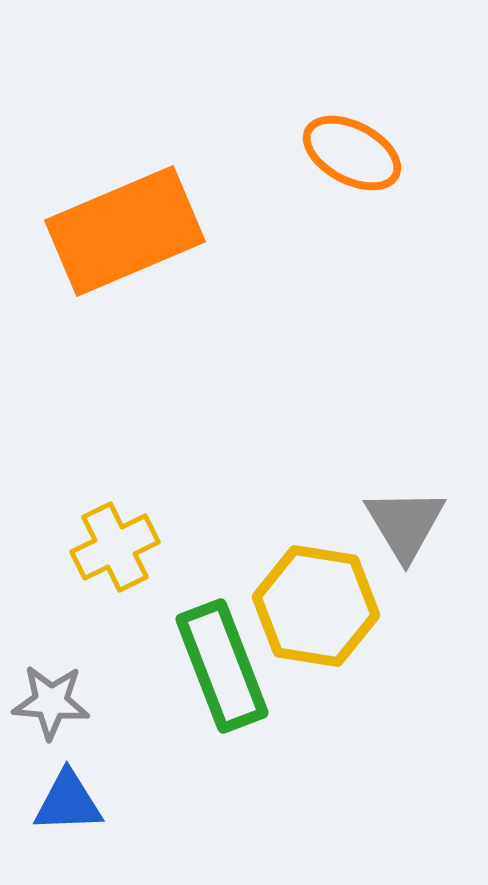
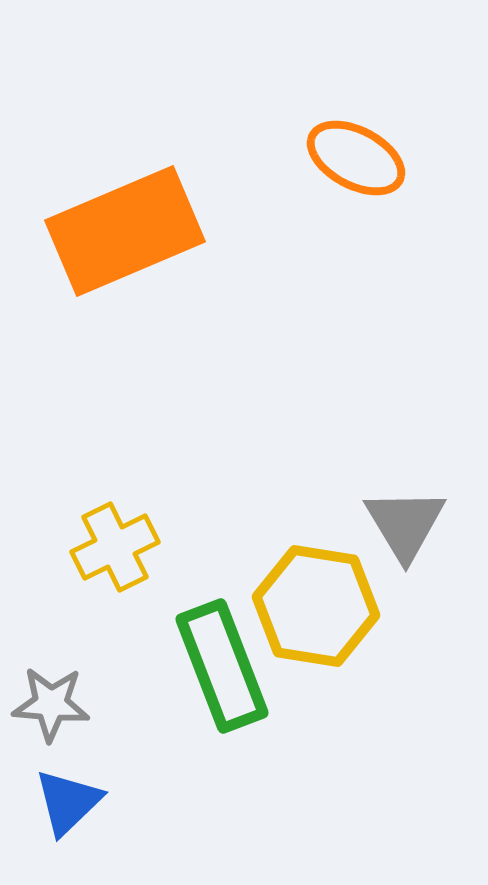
orange ellipse: moved 4 px right, 5 px down
gray star: moved 2 px down
blue triangle: rotated 42 degrees counterclockwise
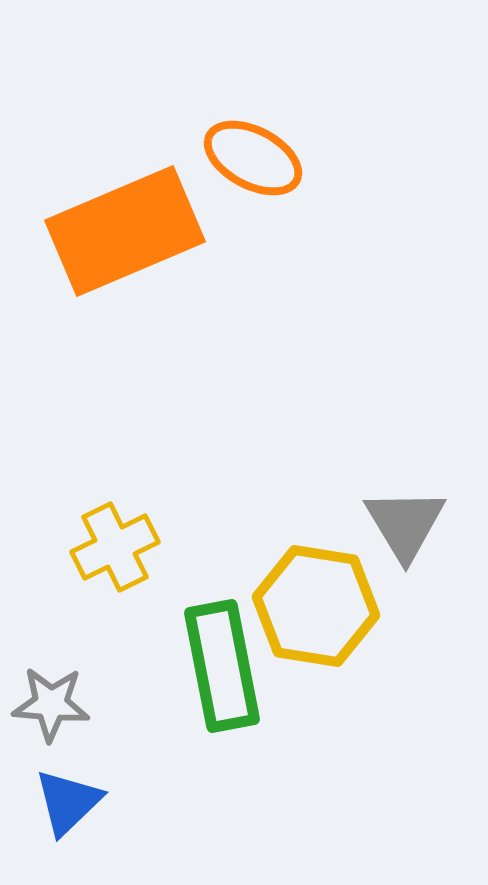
orange ellipse: moved 103 px left
green rectangle: rotated 10 degrees clockwise
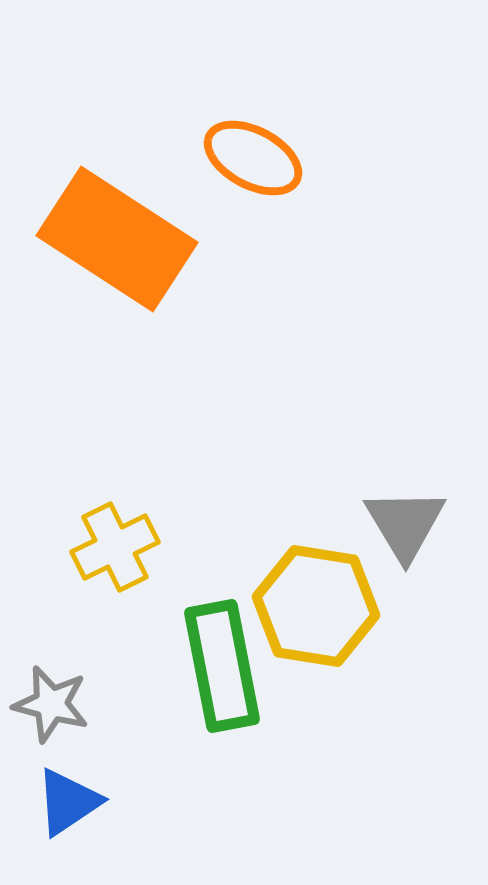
orange rectangle: moved 8 px left, 8 px down; rotated 56 degrees clockwise
gray star: rotated 10 degrees clockwise
blue triangle: rotated 10 degrees clockwise
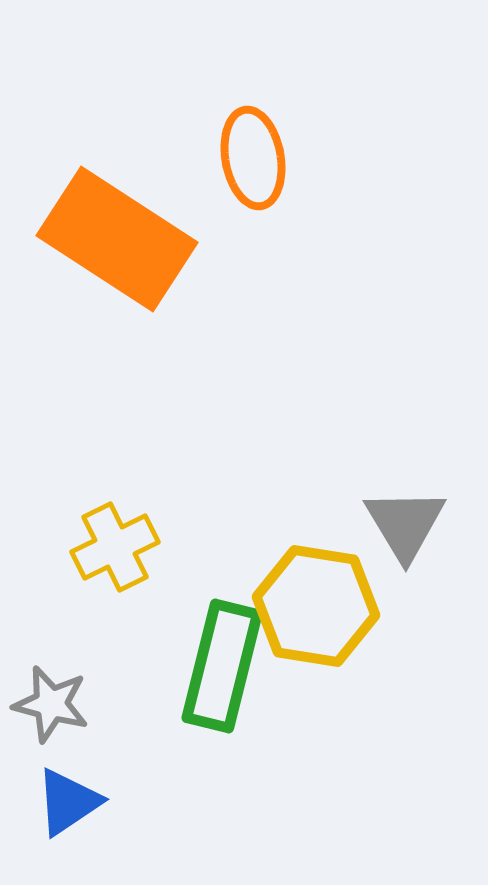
orange ellipse: rotated 52 degrees clockwise
green rectangle: rotated 25 degrees clockwise
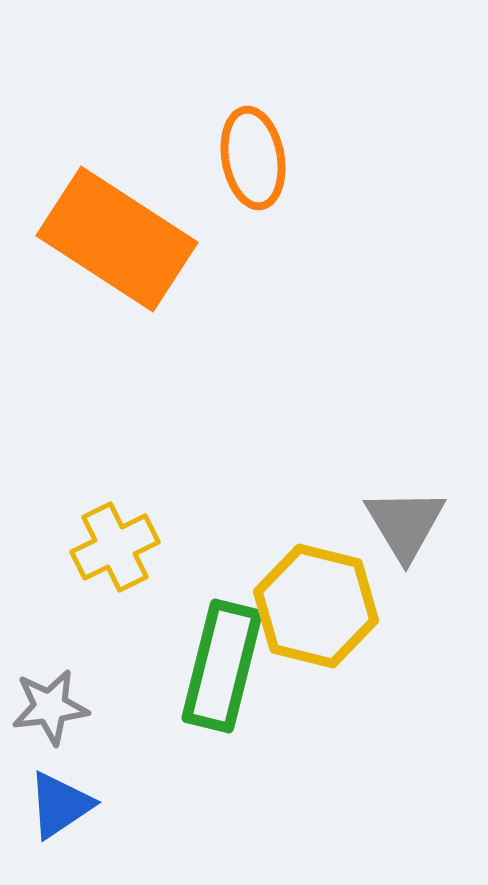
yellow hexagon: rotated 5 degrees clockwise
gray star: moved 1 px left, 3 px down; rotated 22 degrees counterclockwise
blue triangle: moved 8 px left, 3 px down
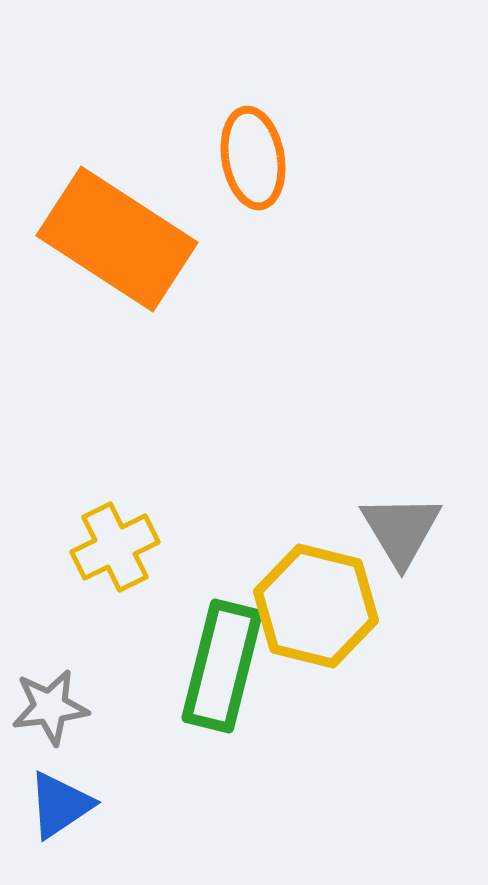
gray triangle: moved 4 px left, 6 px down
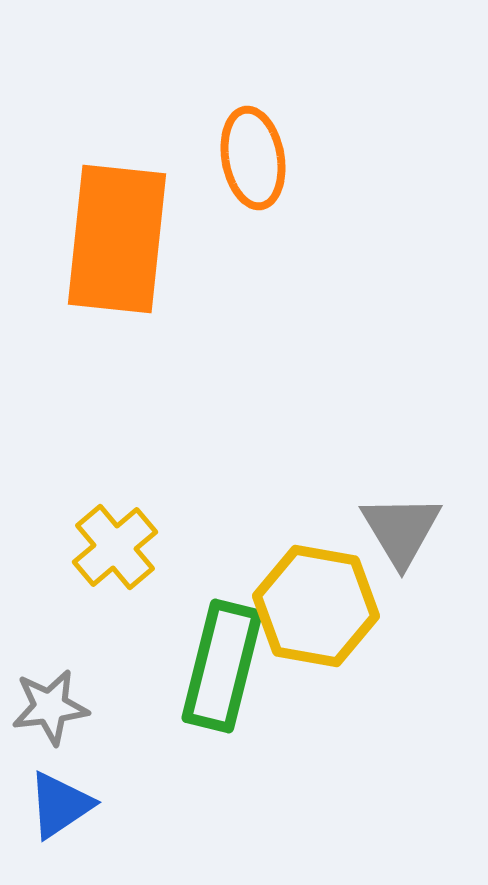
orange rectangle: rotated 63 degrees clockwise
yellow cross: rotated 14 degrees counterclockwise
yellow hexagon: rotated 4 degrees counterclockwise
